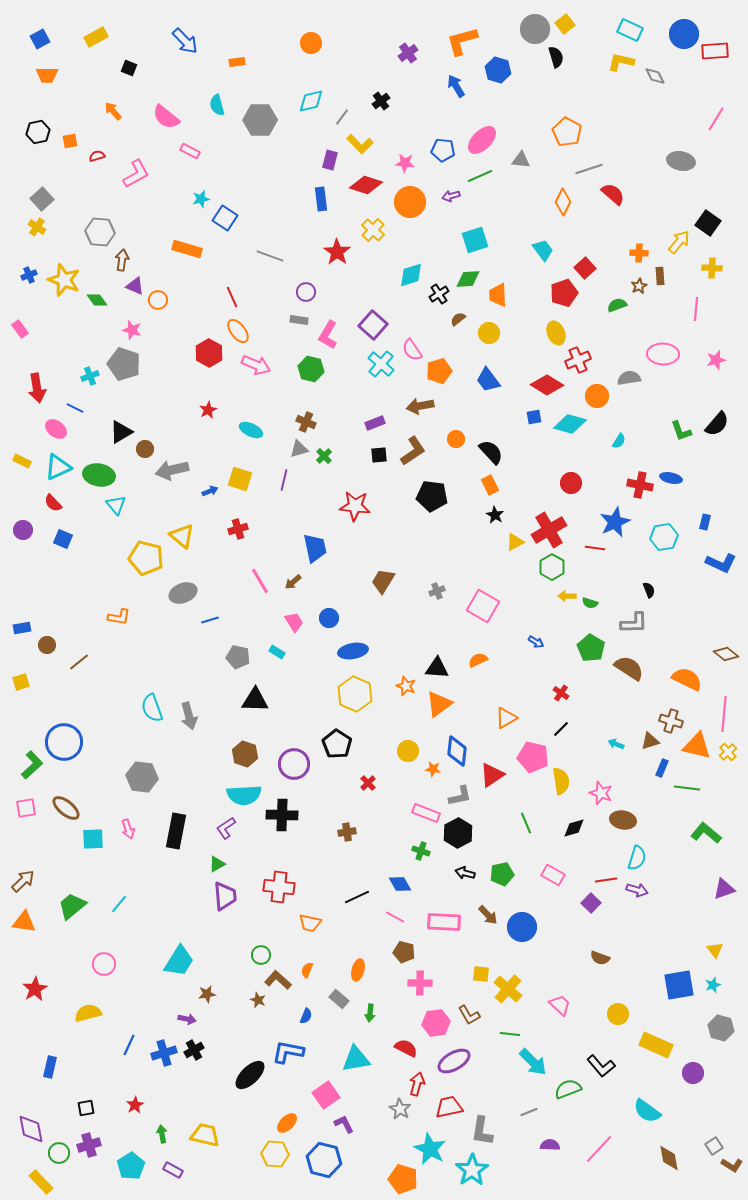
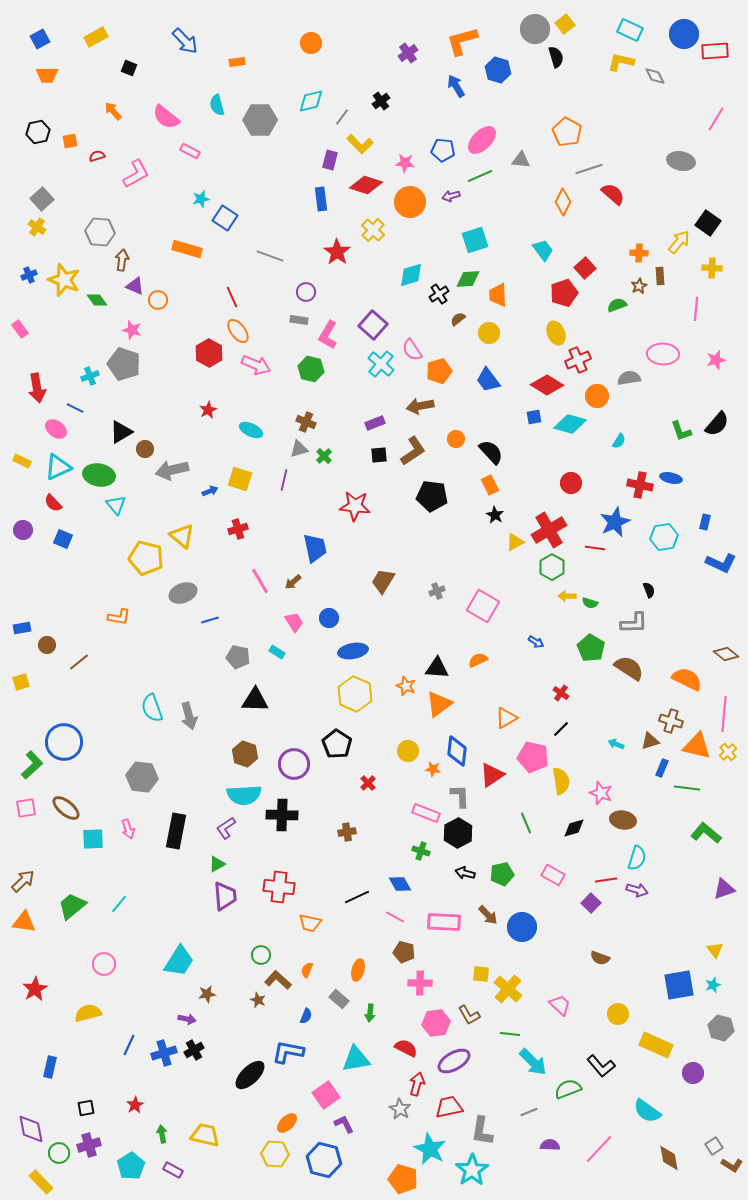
gray L-shape at (460, 796): rotated 80 degrees counterclockwise
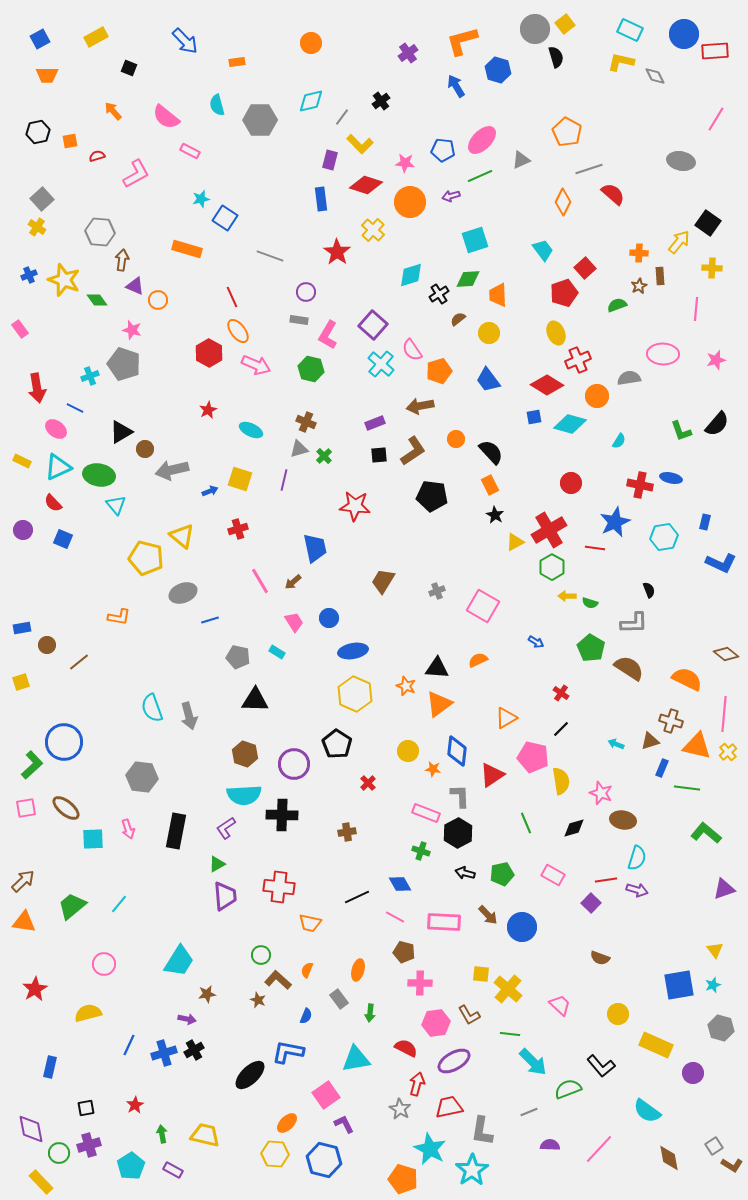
gray triangle at (521, 160): rotated 30 degrees counterclockwise
gray rectangle at (339, 999): rotated 12 degrees clockwise
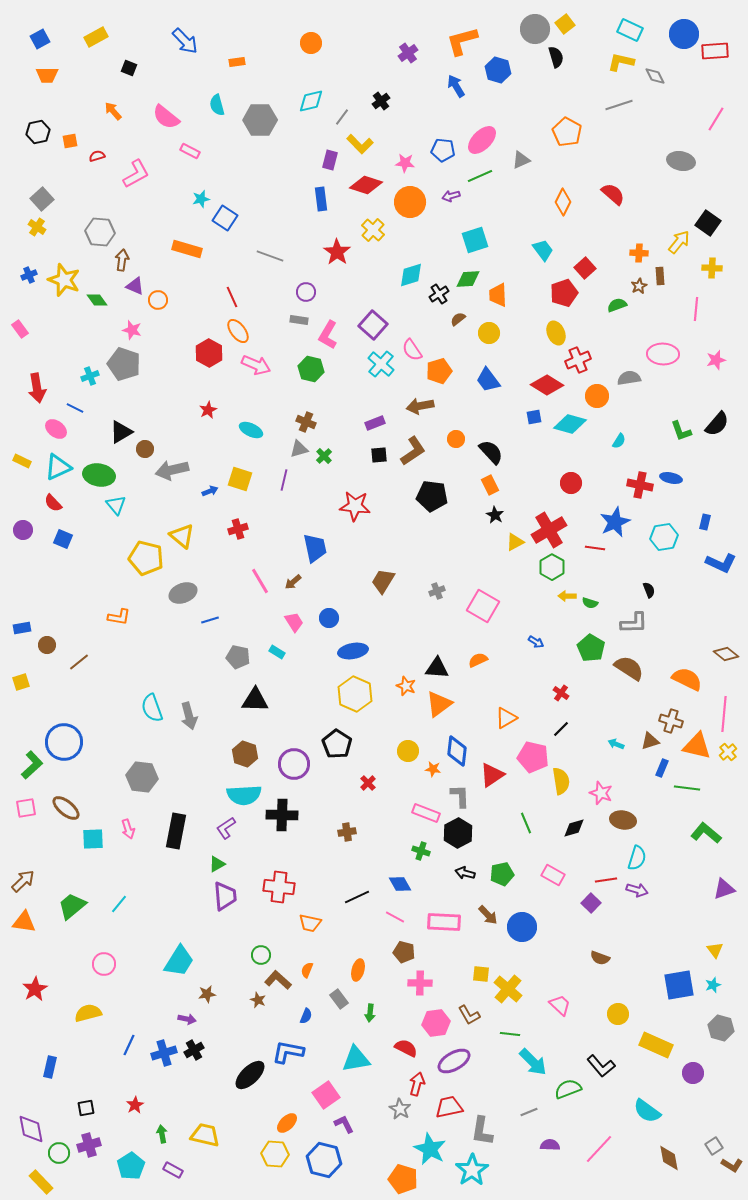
gray line at (589, 169): moved 30 px right, 64 px up
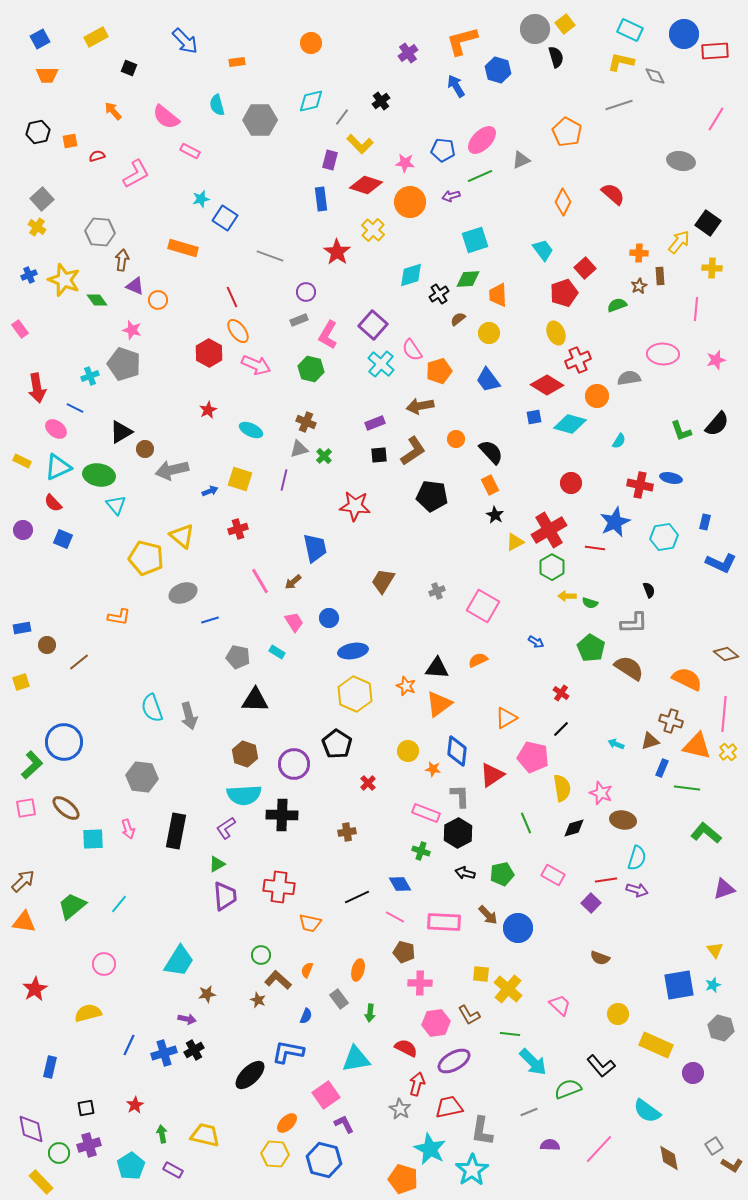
orange rectangle at (187, 249): moved 4 px left, 1 px up
gray rectangle at (299, 320): rotated 30 degrees counterclockwise
yellow semicircle at (561, 781): moved 1 px right, 7 px down
blue circle at (522, 927): moved 4 px left, 1 px down
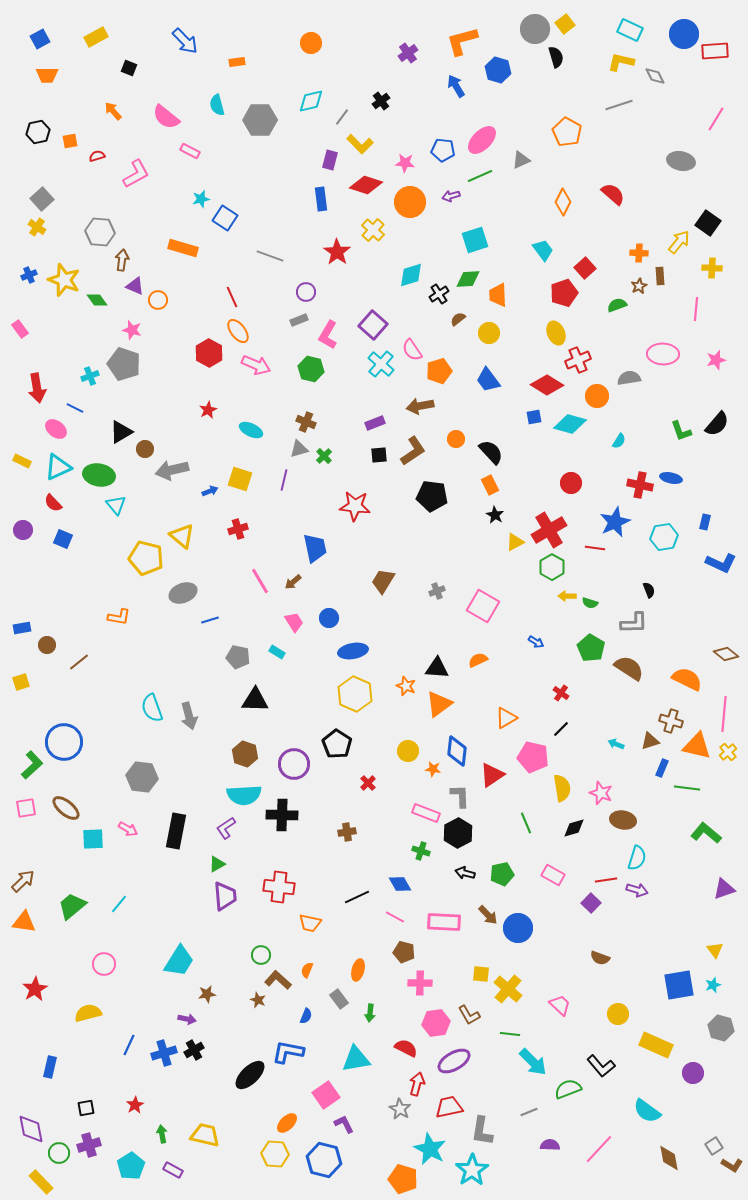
pink arrow at (128, 829): rotated 42 degrees counterclockwise
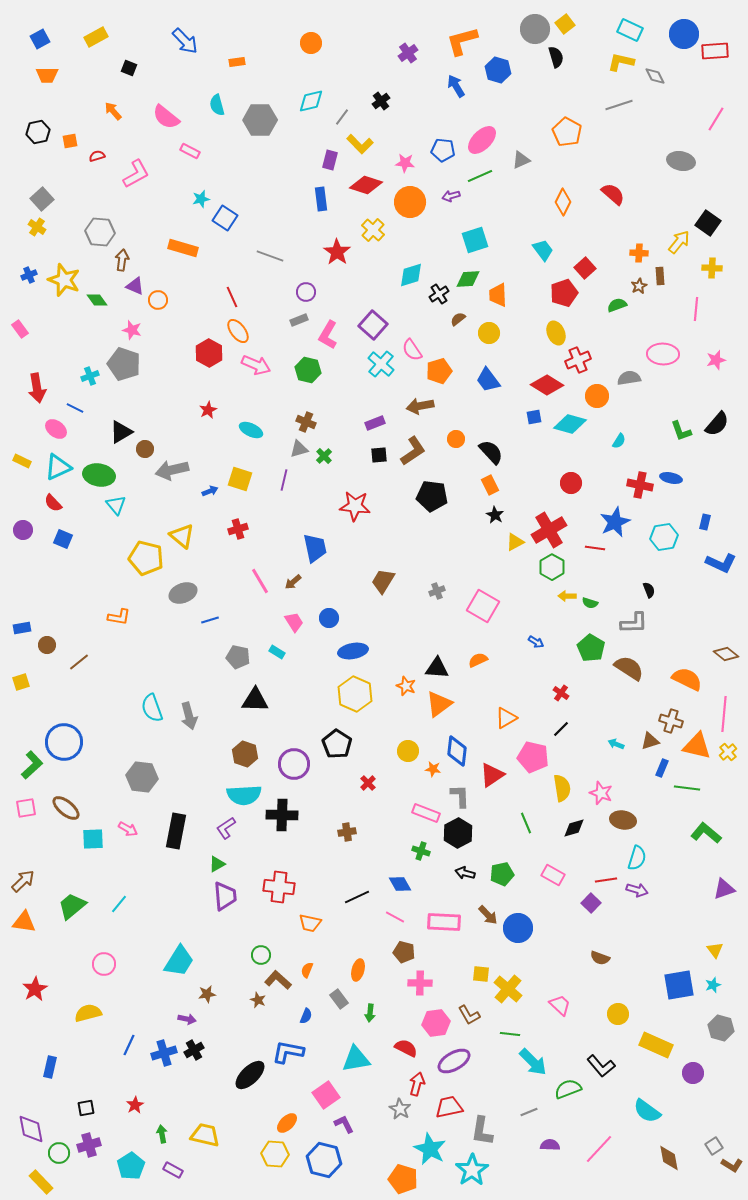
green hexagon at (311, 369): moved 3 px left, 1 px down
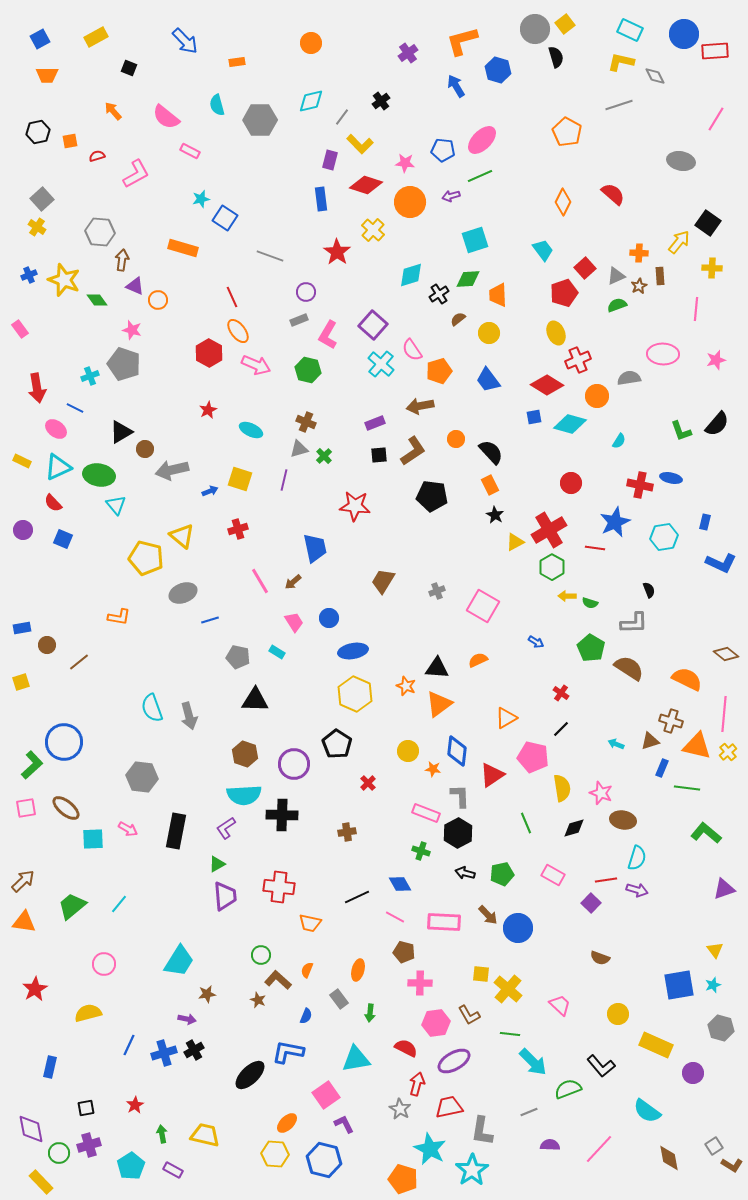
gray triangle at (521, 160): moved 95 px right, 116 px down
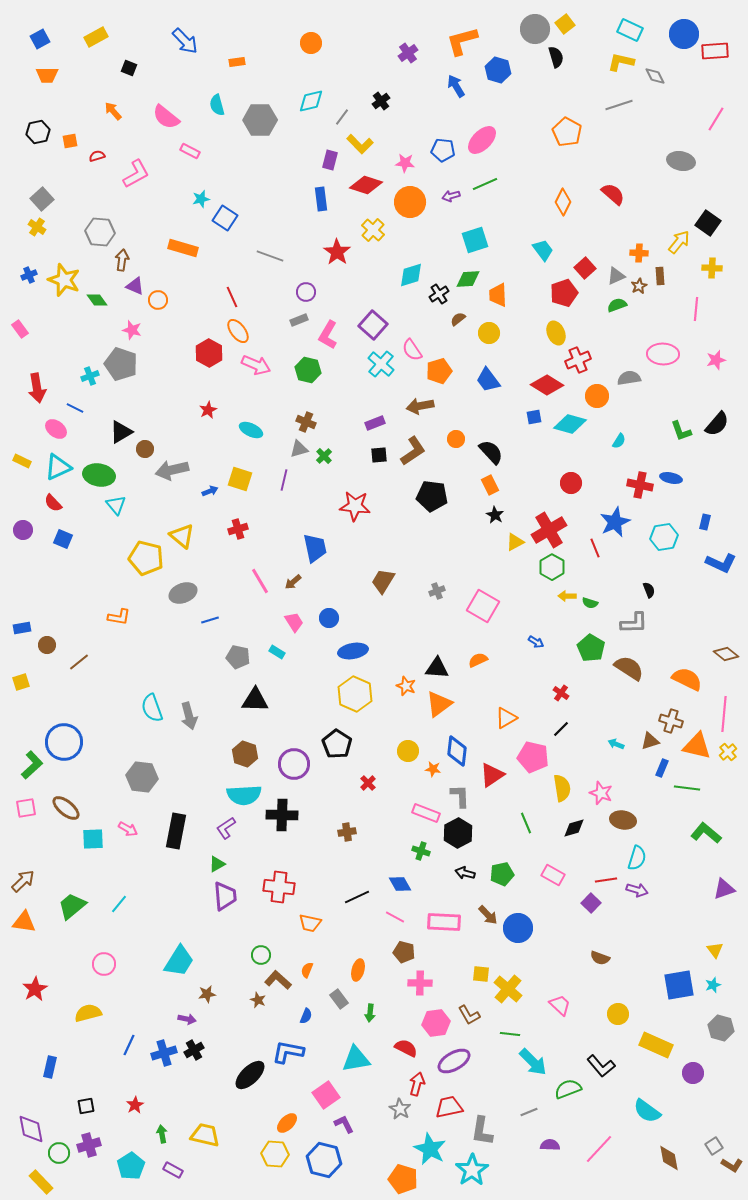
green line at (480, 176): moved 5 px right, 8 px down
gray pentagon at (124, 364): moved 3 px left
red line at (595, 548): rotated 60 degrees clockwise
black square at (86, 1108): moved 2 px up
